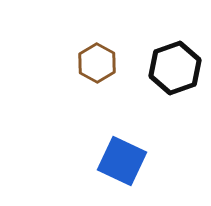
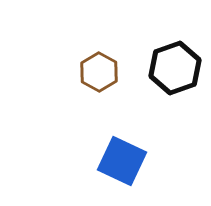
brown hexagon: moved 2 px right, 9 px down
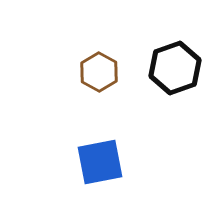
blue square: moved 22 px left, 1 px down; rotated 36 degrees counterclockwise
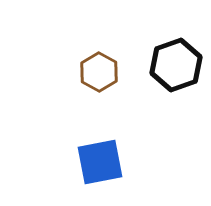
black hexagon: moved 1 px right, 3 px up
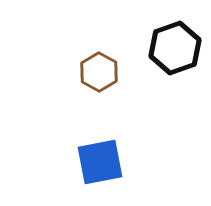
black hexagon: moved 1 px left, 17 px up
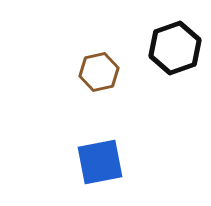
brown hexagon: rotated 18 degrees clockwise
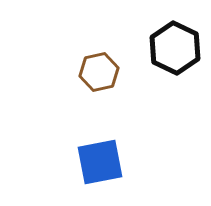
black hexagon: rotated 15 degrees counterclockwise
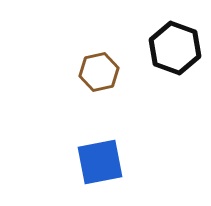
black hexagon: rotated 6 degrees counterclockwise
